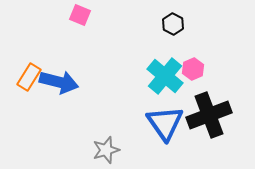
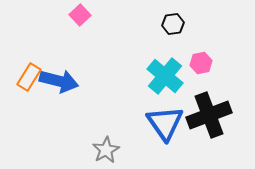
pink square: rotated 25 degrees clockwise
black hexagon: rotated 25 degrees clockwise
pink hexagon: moved 8 px right, 6 px up; rotated 10 degrees clockwise
blue arrow: moved 1 px up
gray star: rotated 12 degrees counterclockwise
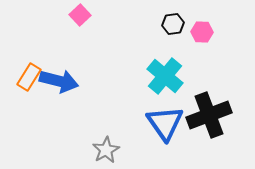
pink hexagon: moved 1 px right, 31 px up; rotated 15 degrees clockwise
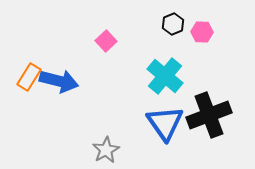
pink square: moved 26 px right, 26 px down
black hexagon: rotated 15 degrees counterclockwise
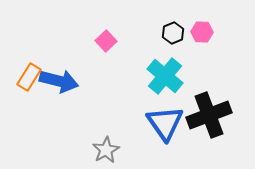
black hexagon: moved 9 px down
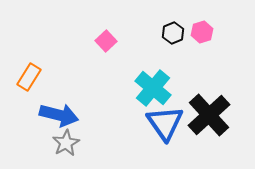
pink hexagon: rotated 20 degrees counterclockwise
cyan cross: moved 12 px left, 12 px down
blue arrow: moved 34 px down
black cross: rotated 21 degrees counterclockwise
gray star: moved 40 px left, 7 px up
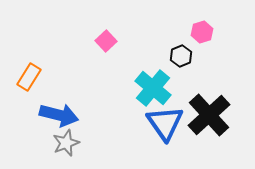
black hexagon: moved 8 px right, 23 px down
gray star: rotated 8 degrees clockwise
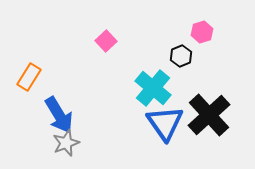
blue arrow: rotated 45 degrees clockwise
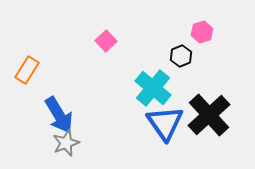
orange rectangle: moved 2 px left, 7 px up
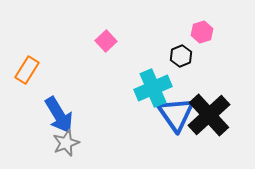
cyan cross: rotated 27 degrees clockwise
blue triangle: moved 11 px right, 9 px up
